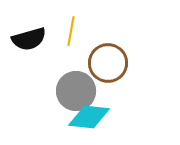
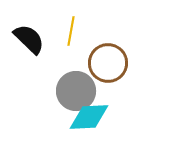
black semicircle: rotated 120 degrees counterclockwise
cyan diamond: rotated 9 degrees counterclockwise
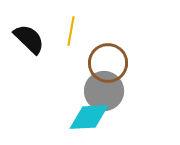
gray circle: moved 28 px right
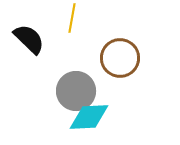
yellow line: moved 1 px right, 13 px up
brown circle: moved 12 px right, 5 px up
gray circle: moved 28 px left
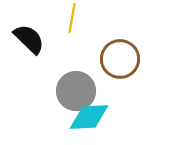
brown circle: moved 1 px down
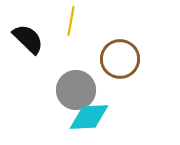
yellow line: moved 1 px left, 3 px down
black semicircle: moved 1 px left
gray circle: moved 1 px up
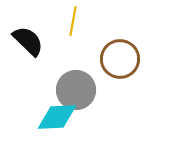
yellow line: moved 2 px right
black semicircle: moved 2 px down
cyan diamond: moved 32 px left
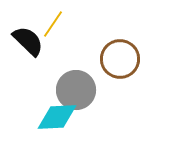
yellow line: moved 20 px left, 3 px down; rotated 24 degrees clockwise
